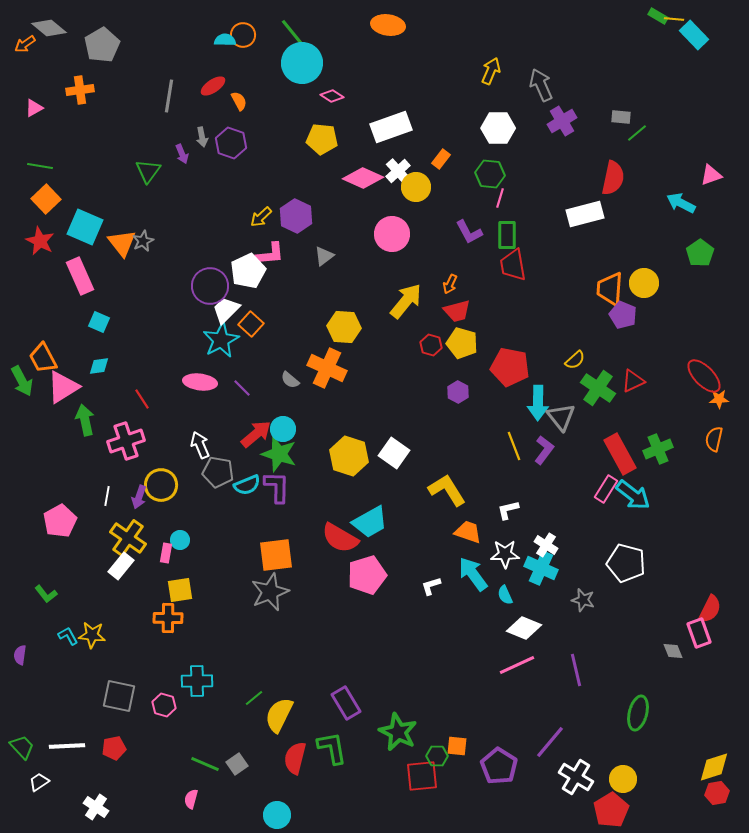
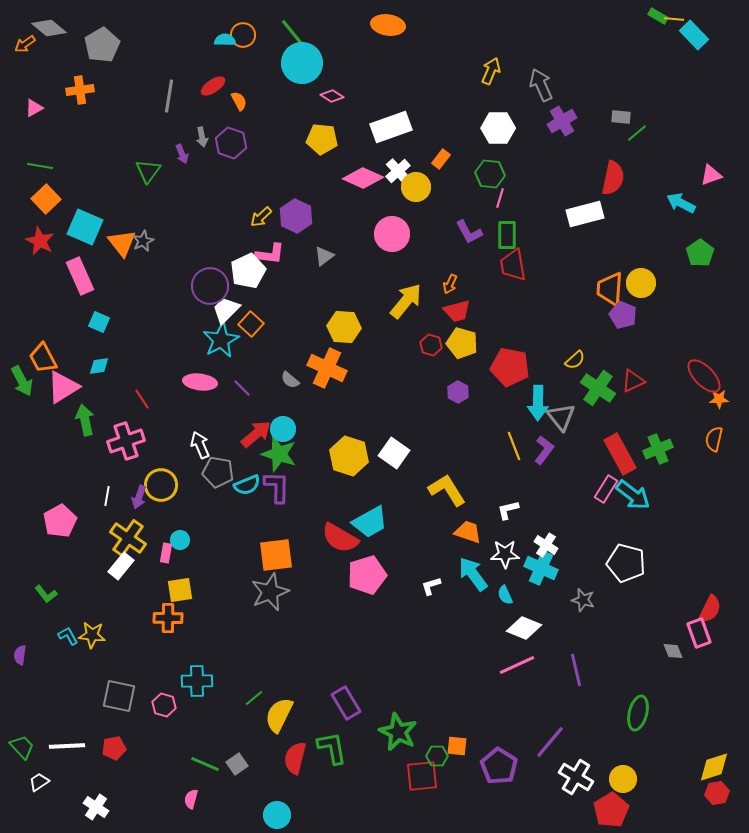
pink L-shape at (270, 254): rotated 12 degrees clockwise
yellow circle at (644, 283): moved 3 px left
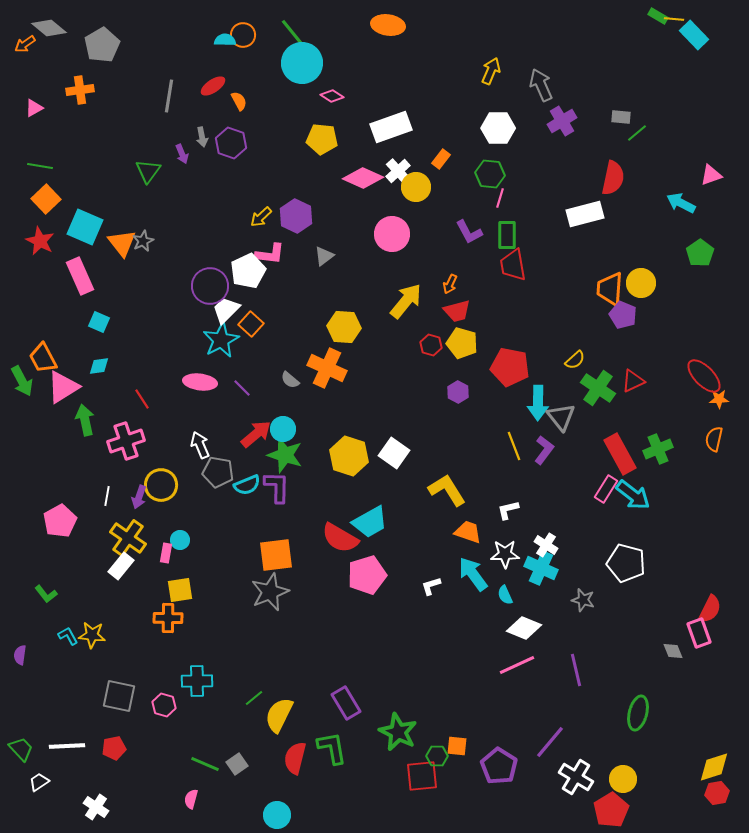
green star at (279, 454): moved 6 px right, 1 px down
green trapezoid at (22, 747): moved 1 px left, 2 px down
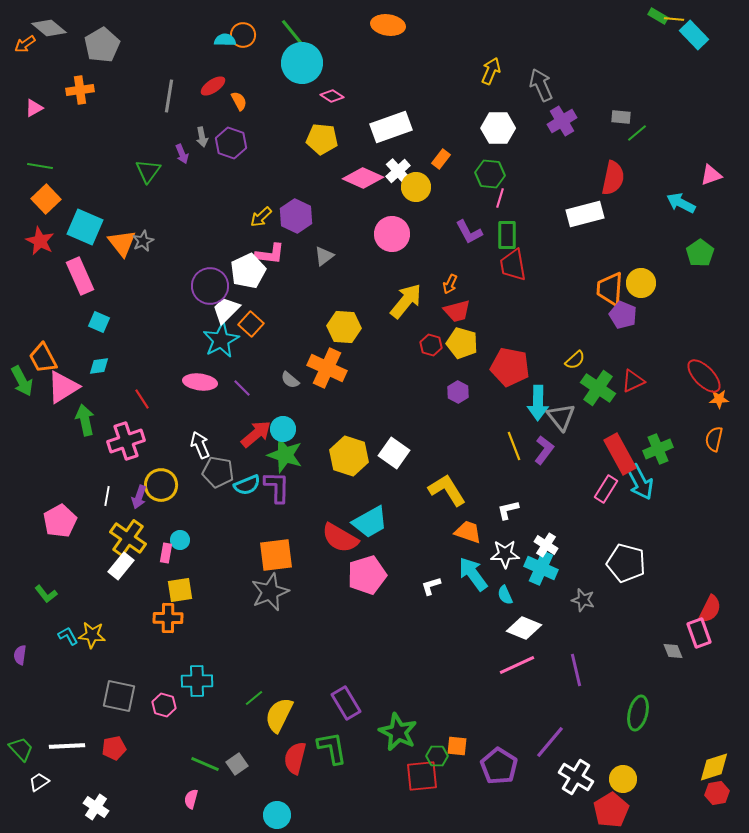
cyan arrow at (633, 495): moved 7 px right, 13 px up; rotated 24 degrees clockwise
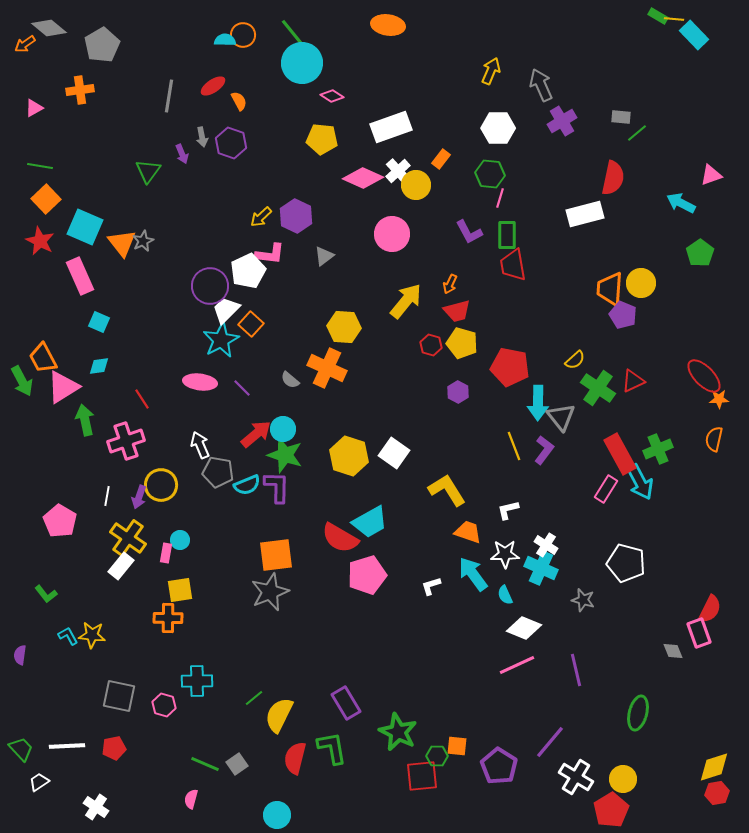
yellow circle at (416, 187): moved 2 px up
pink pentagon at (60, 521): rotated 12 degrees counterclockwise
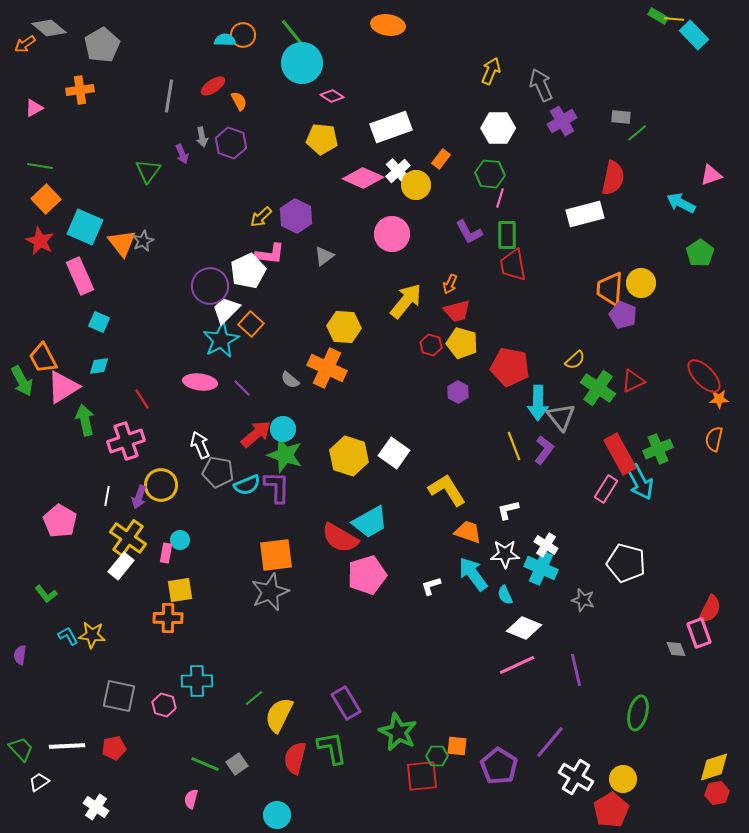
gray diamond at (673, 651): moved 3 px right, 2 px up
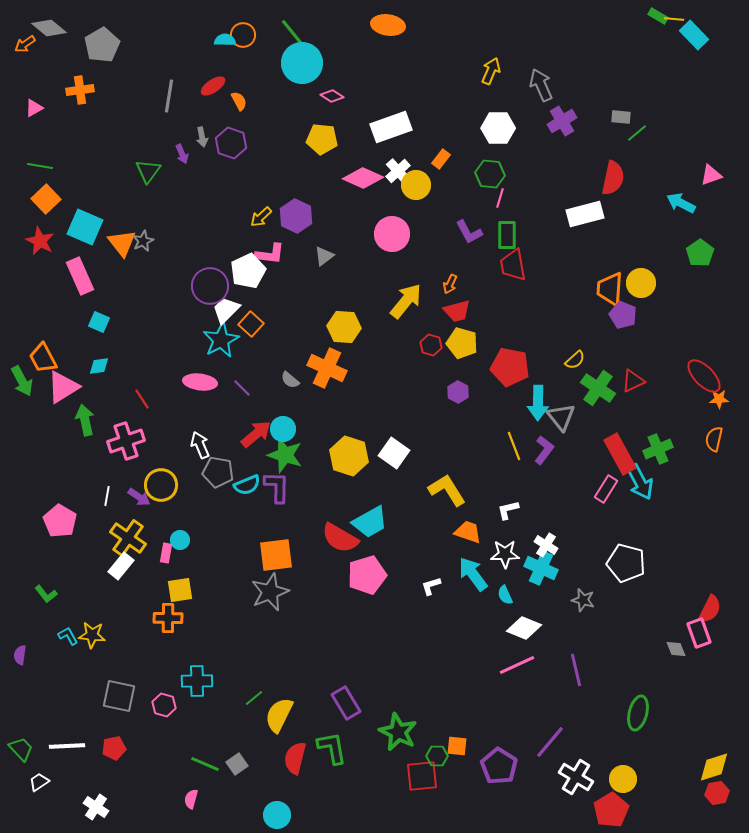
purple arrow at (139, 497): rotated 75 degrees counterclockwise
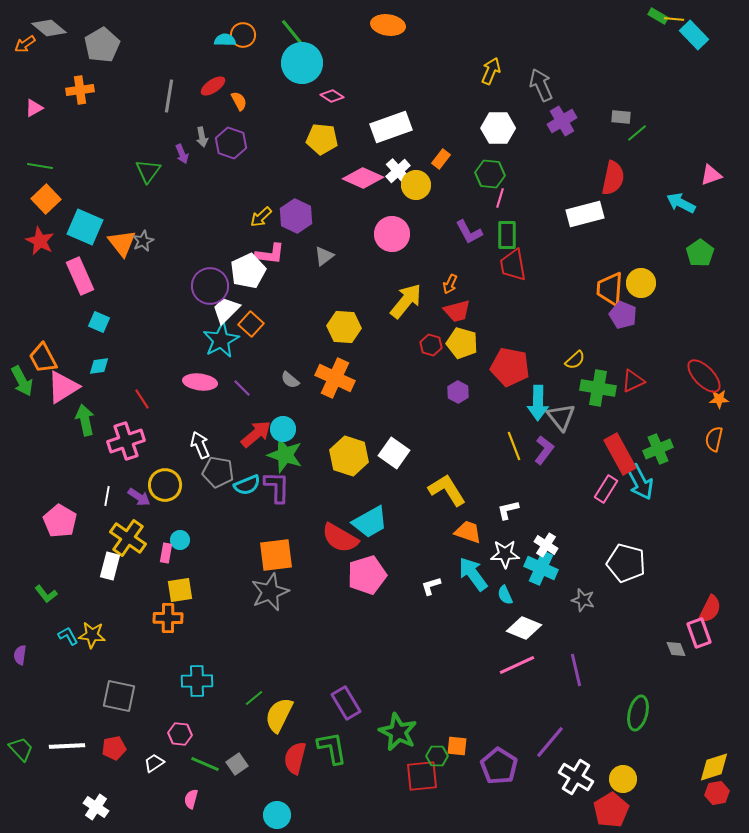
orange cross at (327, 368): moved 8 px right, 10 px down
green cross at (598, 388): rotated 24 degrees counterclockwise
yellow circle at (161, 485): moved 4 px right
white rectangle at (121, 566): moved 11 px left; rotated 24 degrees counterclockwise
pink hexagon at (164, 705): moved 16 px right, 29 px down; rotated 10 degrees counterclockwise
white trapezoid at (39, 782): moved 115 px right, 19 px up
